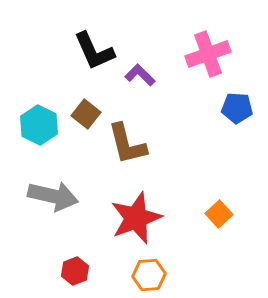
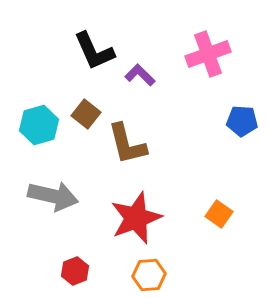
blue pentagon: moved 5 px right, 13 px down
cyan hexagon: rotated 18 degrees clockwise
orange square: rotated 12 degrees counterclockwise
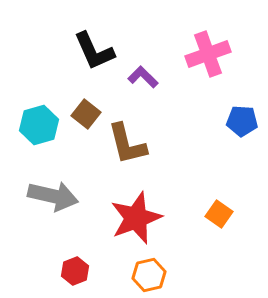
purple L-shape: moved 3 px right, 2 px down
orange hexagon: rotated 8 degrees counterclockwise
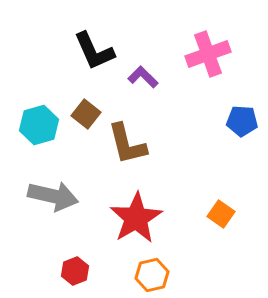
orange square: moved 2 px right
red star: rotated 10 degrees counterclockwise
orange hexagon: moved 3 px right
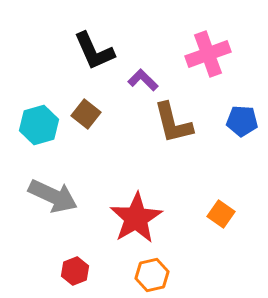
purple L-shape: moved 3 px down
brown L-shape: moved 46 px right, 21 px up
gray arrow: rotated 12 degrees clockwise
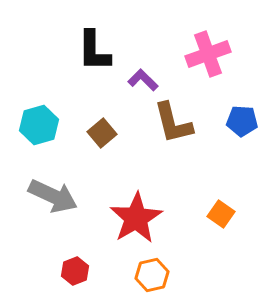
black L-shape: rotated 24 degrees clockwise
brown square: moved 16 px right, 19 px down; rotated 12 degrees clockwise
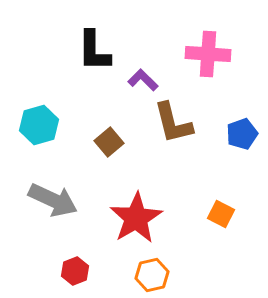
pink cross: rotated 24 degrees clockwise
blue pentagon: moved 13 px down; rotated 24 degrees counterclockwise
brown square: moved 7 px right, 9 px down
gray arrow: moved 4 px down
orange square: rotated 8 degrees counterclockwise
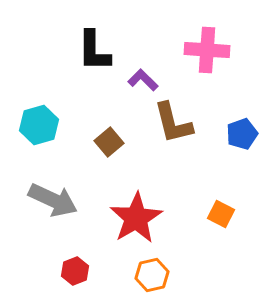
pink cross: moved 1 px left, 4 px up
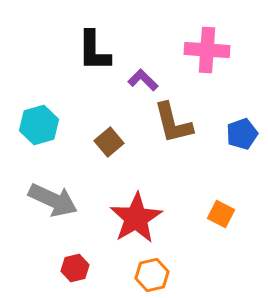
red hexagon: moved 3 px up; rotated 8 degrees clockwise
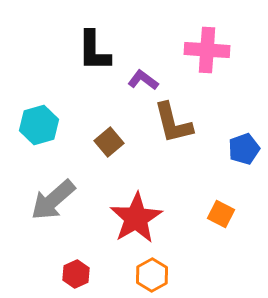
purple L-shape: rotated 8 degrees counterclockwise
blue pentagon: moved 2 px right, 15 px down
gray arrow: rotated 114 degrees clockwise
red hexagon: moved 1 px right, 6 px down; rotated 12 degrees counterclockwise
orange hexagon: rotated 16 degrees counterclockwise
